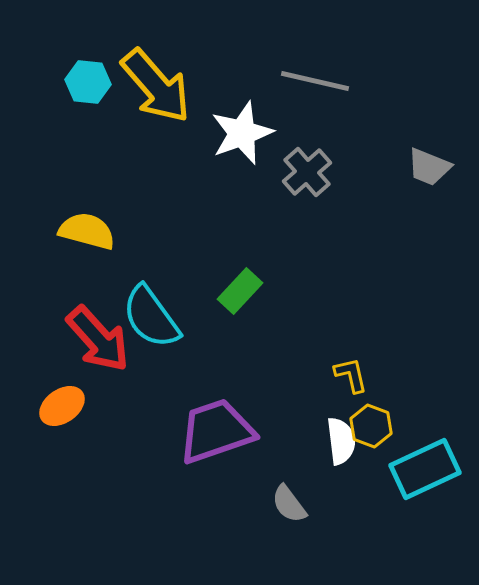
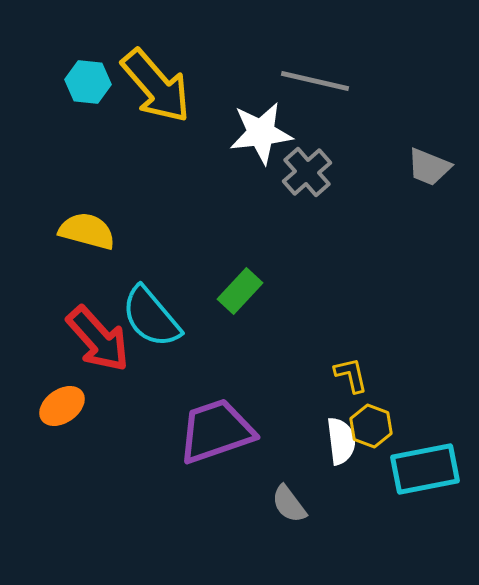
white star: moved 19 px right; rotated 14 degrees clockwise
cyan semicircle: rotated 4 degrees counterclockwise
cyan rectangle: rotated 14 degrees clockwise
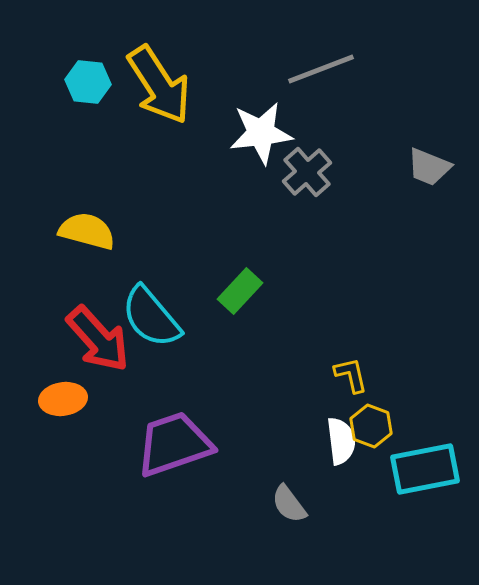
gray line: moved 6 px right, 12 px up; rotated 34 degrees counterclockwise
yellow arrow: moved 3 px right, 1 px up; rotated 8 degrees clockwise
orange ellipse: moved 1 px right, 7 px up; rotated 27 degrees clockwise
purple trapezoid: moved 42 px left, 13 px down
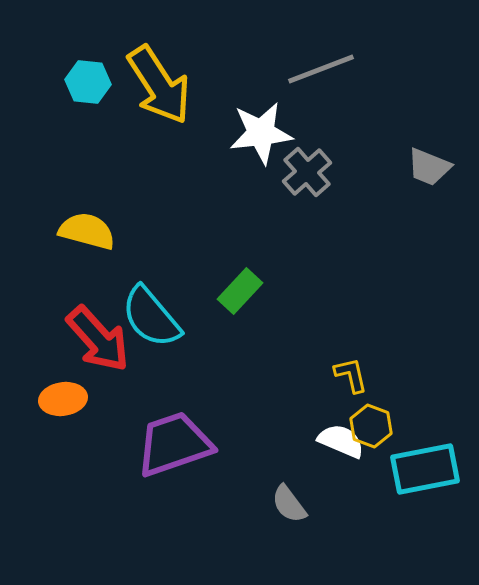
white semicircle: rotated 60 degrees counterclockwise
